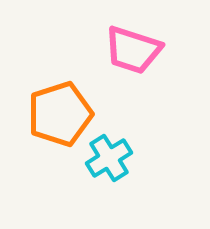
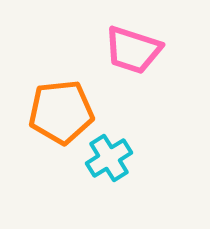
orange pentagon: moved 1 px right, 2 px up; rotated 12 degrees clockwise
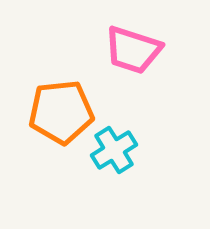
cyan cross: moved 5 px right, 8 px up
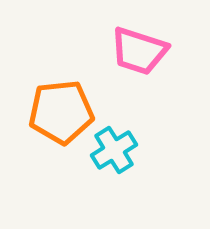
pink trapezoid: moved 6 px right, 1 px down
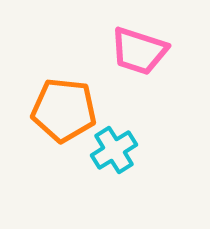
orange pentagon: moved 3 px right, 2 px up; rotated 12 degrees clockwise
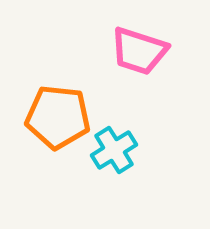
orange pentagon: moved 6 px left, 7 px down
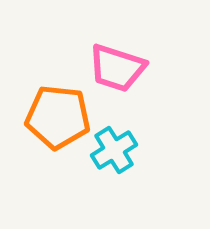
pink trapezoid: moved 22 px left, 17 px down
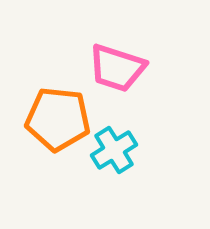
orange pentagon: moved 2 px down
